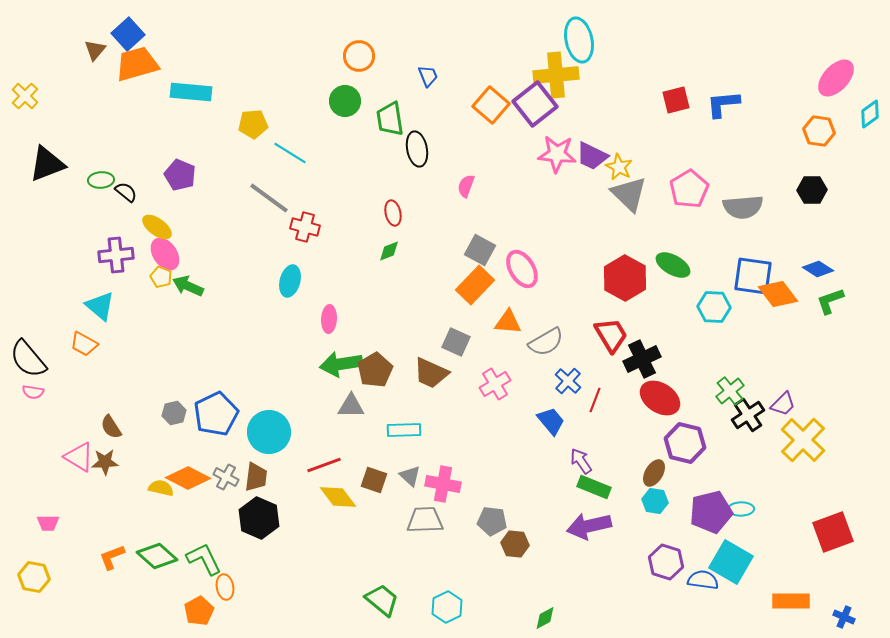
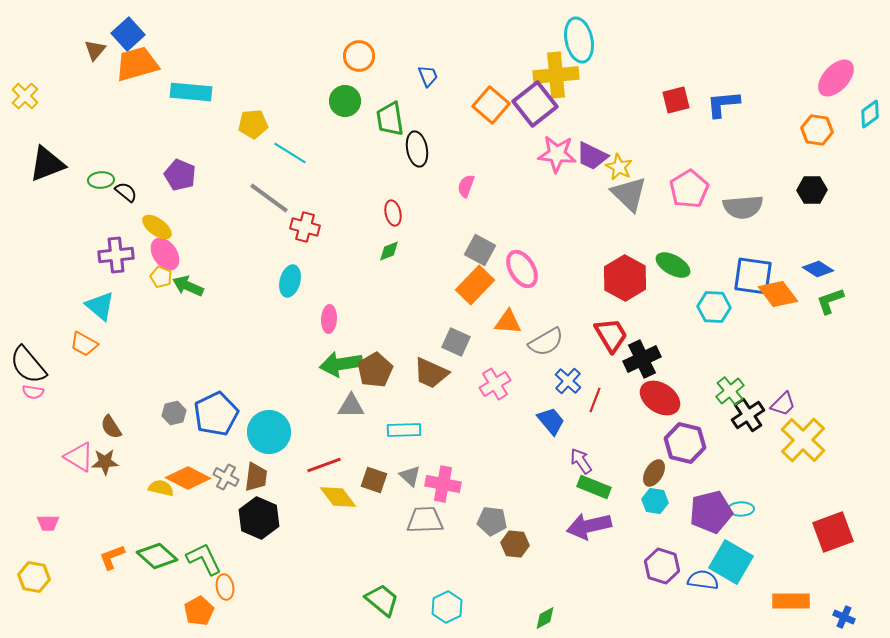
orange hexagon at (819, 131): moved 2 px left, 1 px up
black semicircle at (28, 359): moved 6 px down
purple hexagon at (666, 562): moved 4 px left, 4 px down
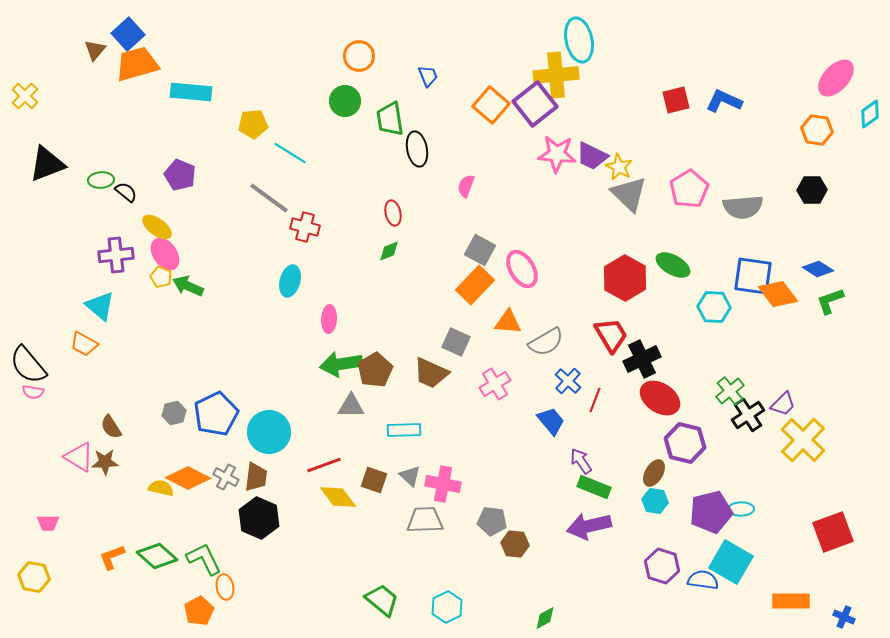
blue L-shape at (723, 104): moved 1 px right, 3 px up; rotated 30 degrees clockwise
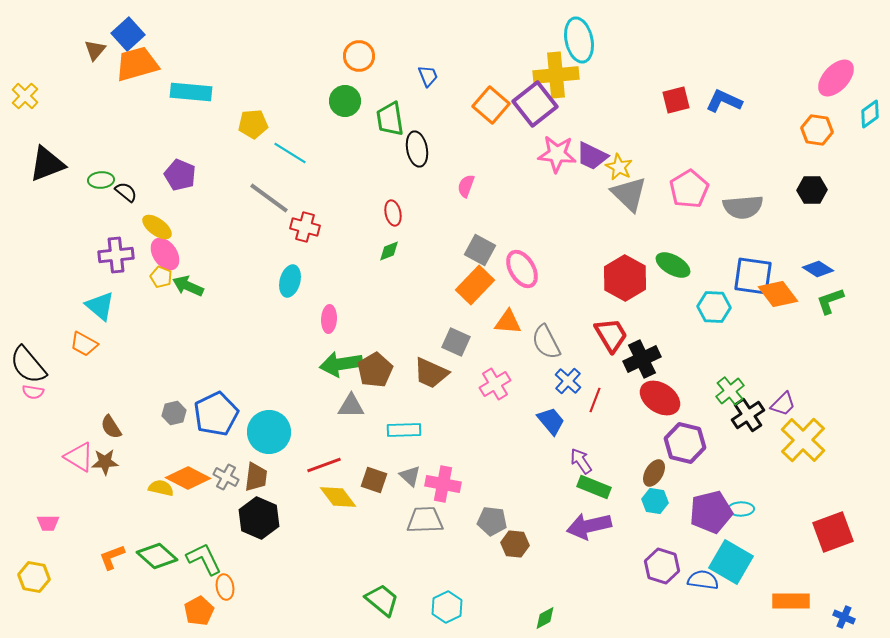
gray semicircle at (546, 342): rotated 93 degrees clockwise
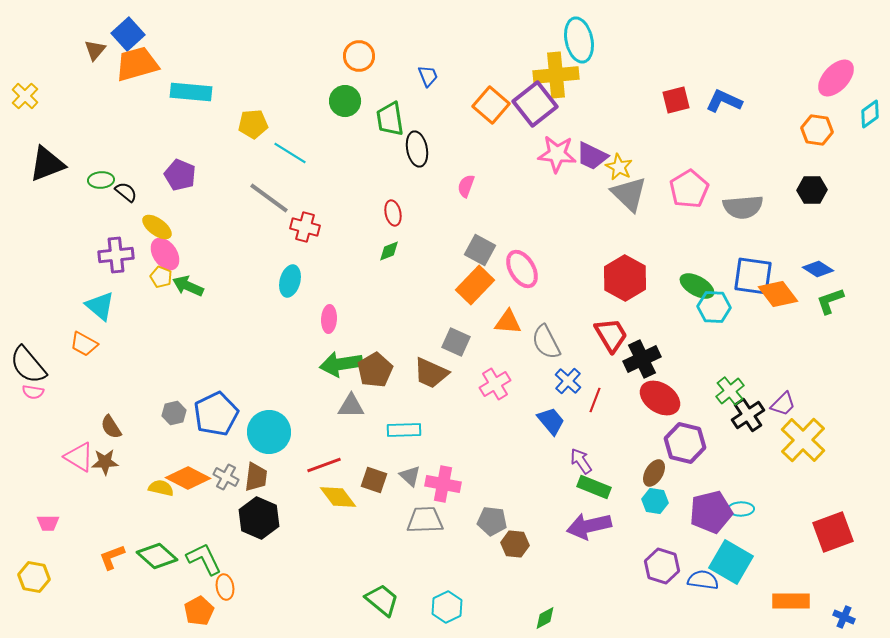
green ellipse at (673, 265): moved 24 px right, 21 px down
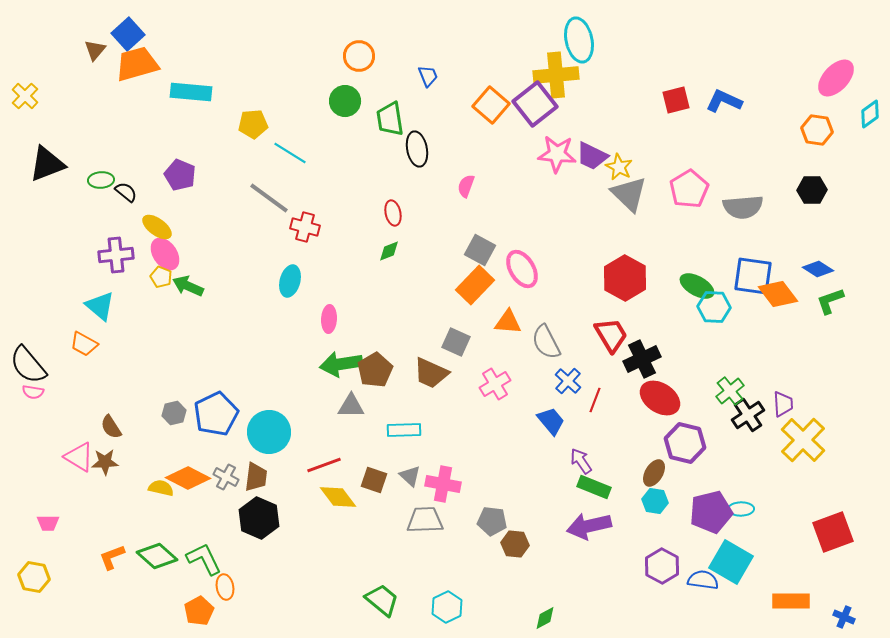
purple trapezoid at (783, 404): rotated 48 degrees counterclockwise
purple hexagon at (662, 566): rotated 12 degrees clockwise
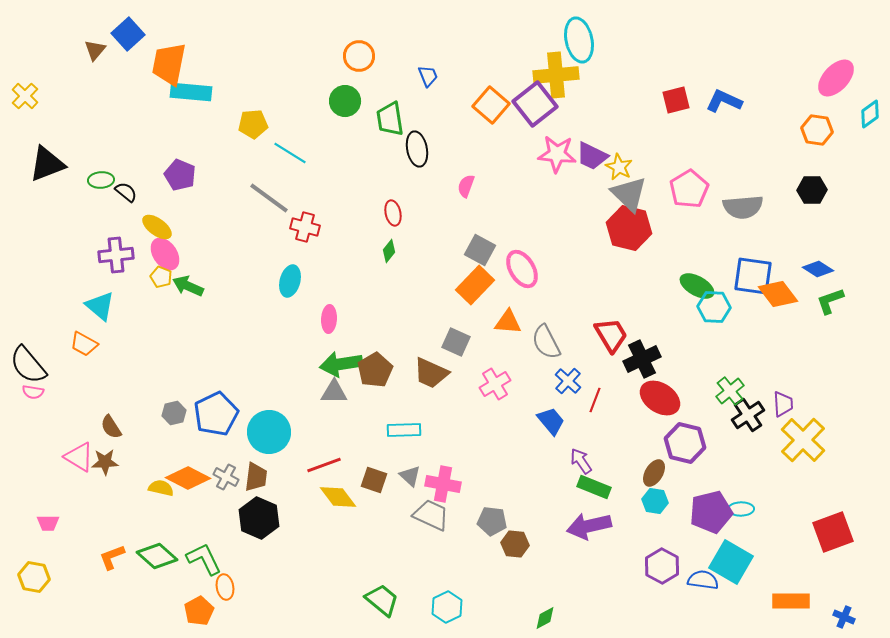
orange trapezoid at (137, 64): moved 32 px right; rotated 63 degrees counterclockwise
green diamond at (389, 251): rotated 30 degrees counterclockwise
red hexagon at (625, 278): moved 4 px right, 50 px up; rotated 15 degrees counterclockwise
gray triangle at (351, 406): moved 17 px left, 14 px up
gray trapezoid at (425, 520): moved 6 px right, 5 px up; rotated 27 degrees clockwise
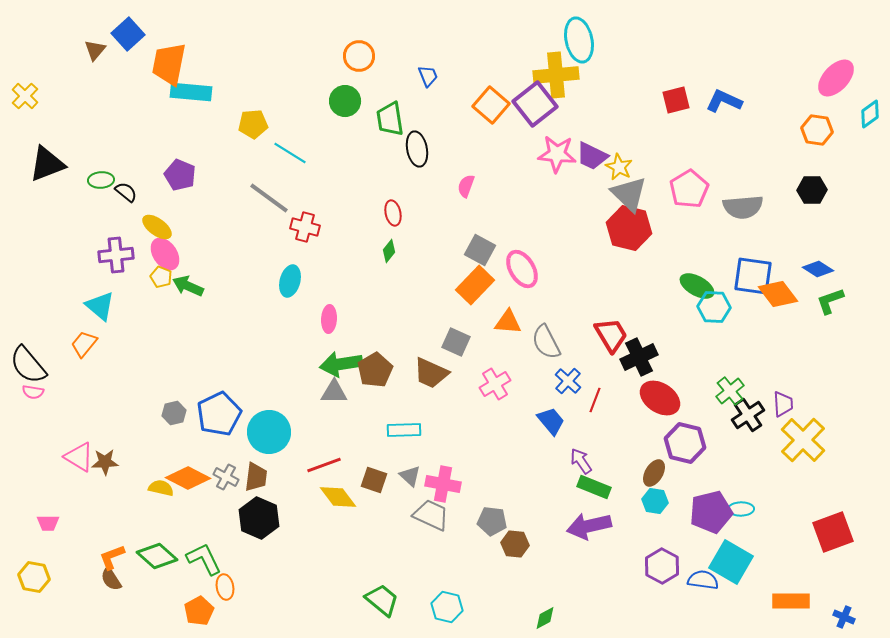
orange trapezoid at (84, 344): rotated 100 degrees clockwise
black cross at (642, 359): moved 3 px left, 2 px up
blue pentagon at (216, 414): moved 3 px right
brown semicircle at (111, 427): moved 152 px down
cyan hexagon at (447, 607): rotated 20 degrees counterclockwise
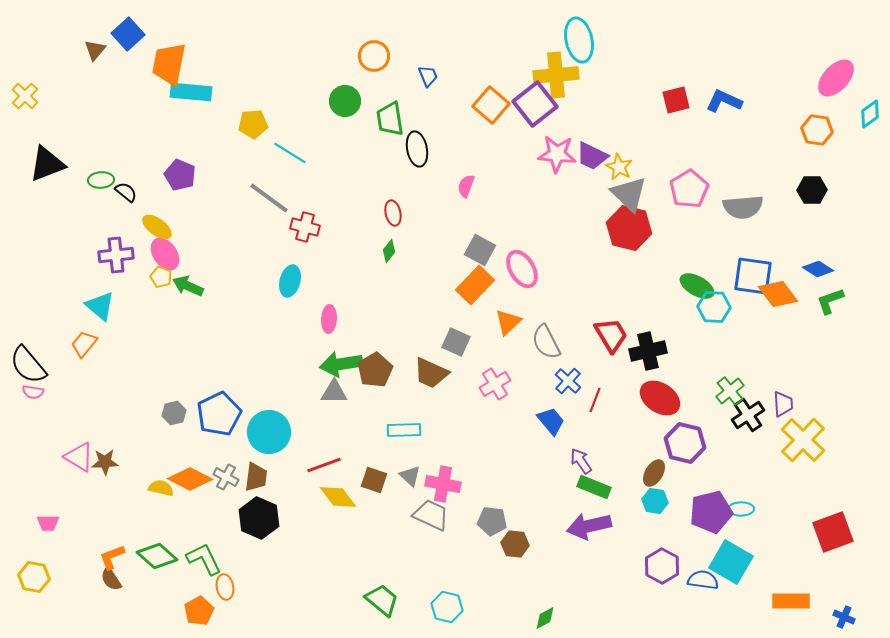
orange circle at (359, 56): moved 15 px right
orange triangle at (508, 322): rotated 48 degrees counterclockwise
black cross at (639, 357): moved 9 px right, 6 px up; rotated 12 degrees clockwise
orange diamond at (188, 478): moved 2 px right, 1 px down
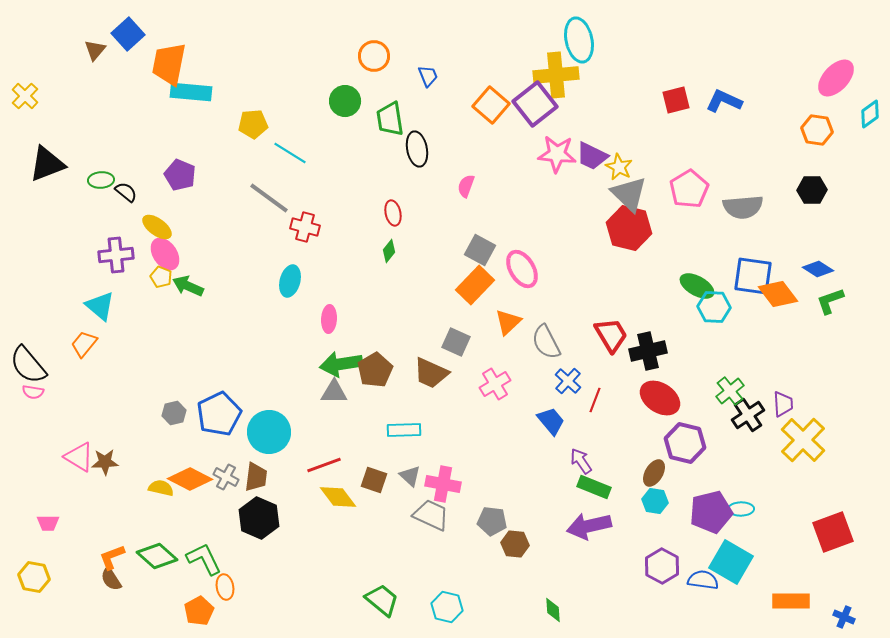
green diamond at (545, 618): moved 8 px right, 8 px up; rotated 65 degrees counterclockwise
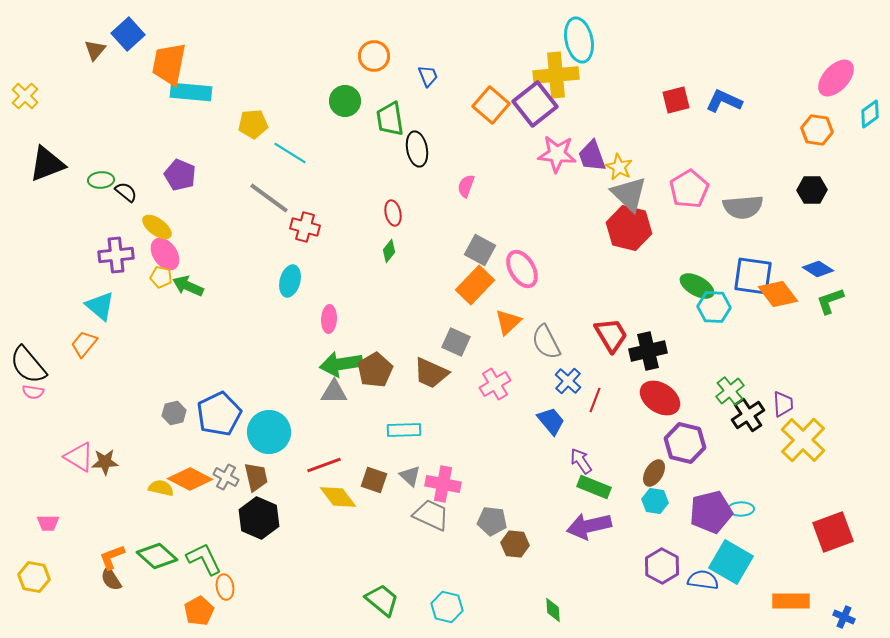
purple trapezoid at (592, 156): rotated 44 degrees clockwise
yellow pentagon at (161, 277): rotated 10 degrees counterclockwise
brown trapezoid at (256, 477): rotated 20 degrees counterclockwise
